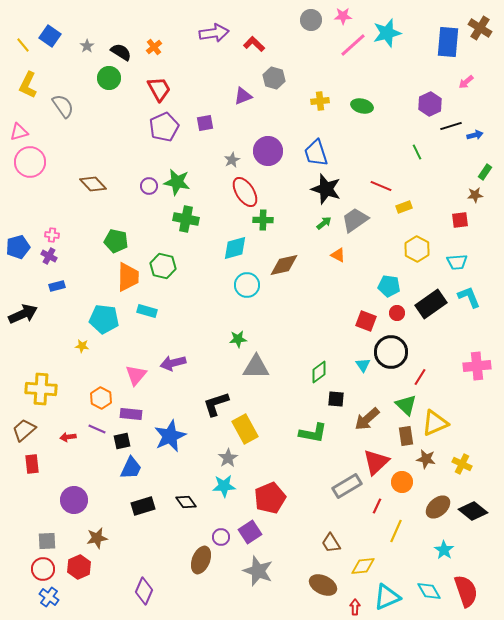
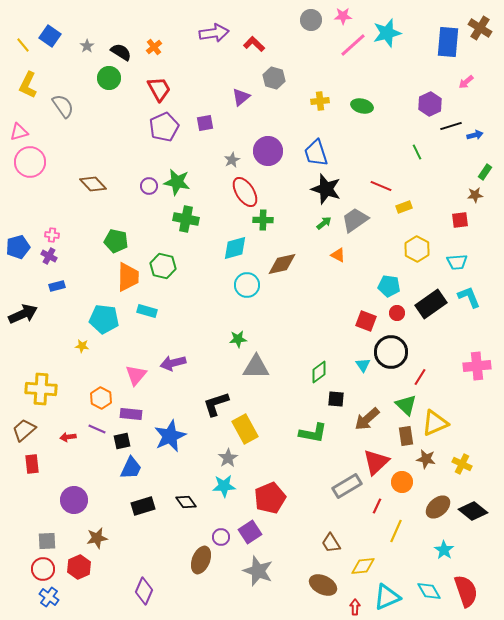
purple triangle at (243, 96): moved 2 px left, 1 px down; rotated 18 degrees counterclockwise
brown diamond at (284, 265): moved 2 px left, 1 px up
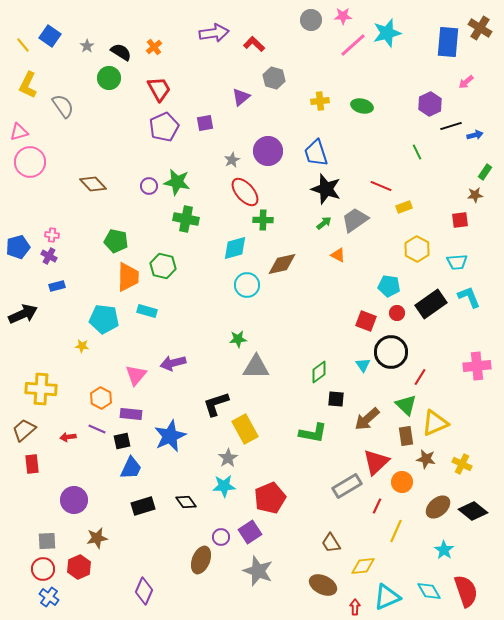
red ellipse at (245, 192): rotated 8 degrees counterclockwise
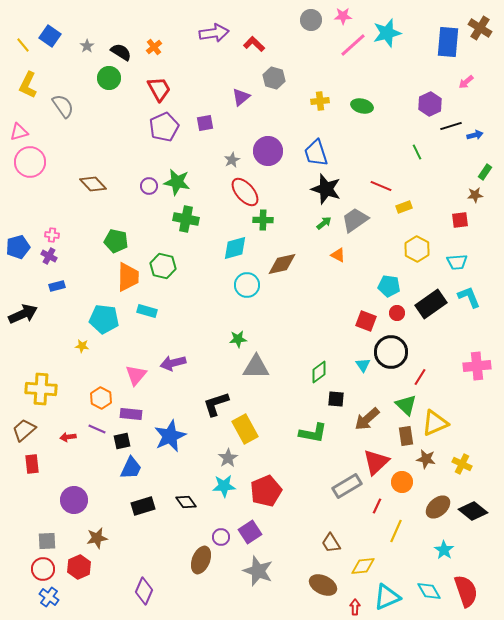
red pentagon at (270, 498): moved 4 px left, 7 px up
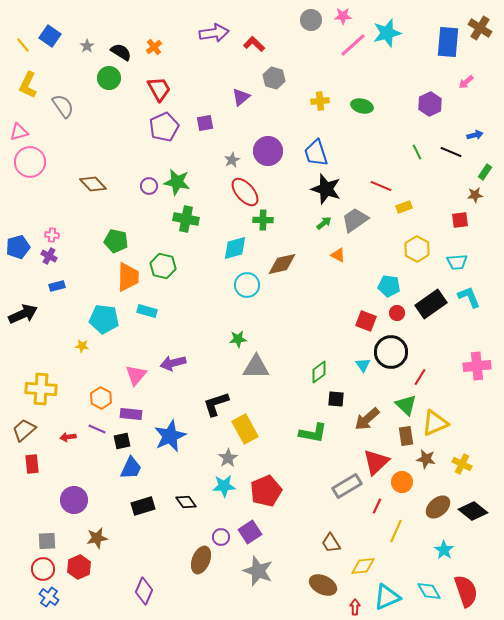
black line at (451, 126): moved 26 px down; rotated 40 degrees clockwise
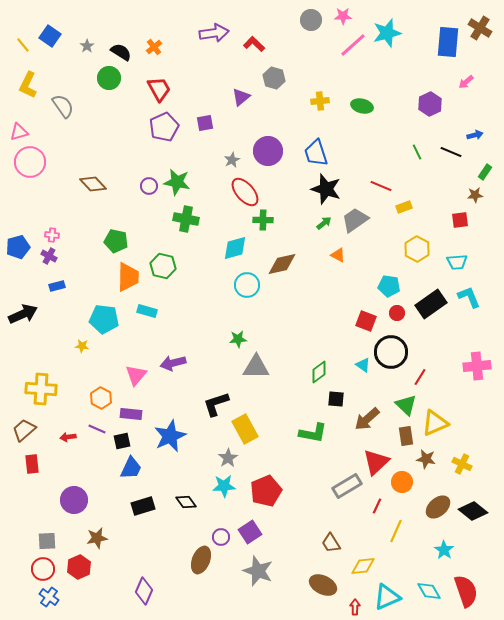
cyan triangle at (363, 365): rotated 21 degrees counterclockwise
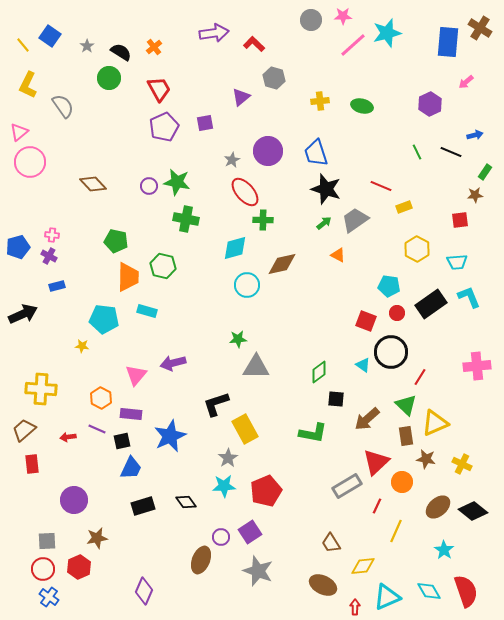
pink triangle at (19, 132): rotated 24 degrees counterclockwise
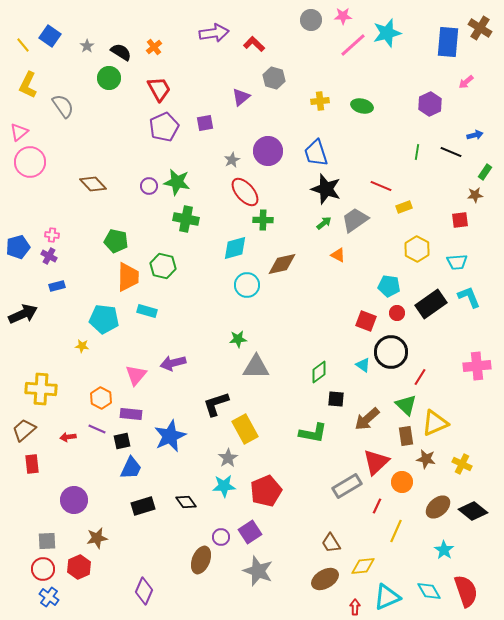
green line at (417, 152): rotated 35 degrees clockwise
brown ellipse at (323, 585): moved 2 px right, 6 px up; rotated 56 degrees counterclockwise
